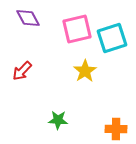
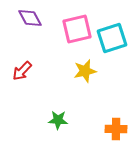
purple diamond: moved 2 px right
yellow star: rotated 20 degrees clockwise
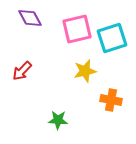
orange cross: moved 5 px left, 29 px up; rotated 10 degrees clockwise
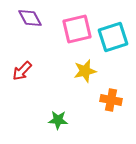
cyan square: moved 1 px right, 1 px up
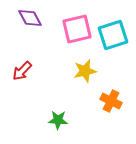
cyan square: moved 2 px up
orange cross: moved 1 px down; rotated 15 degrees clockwise
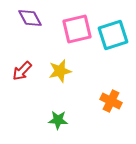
yellow star: moved 25 px left
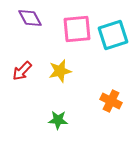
pink square: rotated 8 degrees clockwise
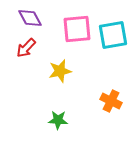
cyan square: rotated 8 degrees clockwise
red arrow: moved 4 px right, 23 px up
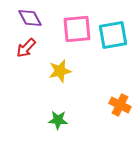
orange cross: moved 9 px right, 4 px down
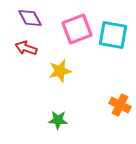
pink square: rotated 16 degrees counterclockwise
cyan square: rotated 20 degrees clockwise
red arrow: rotated 65 degrees clockwise
